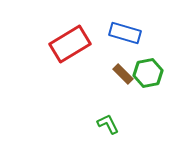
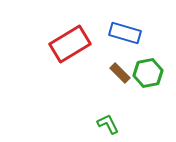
brown rectangle: moved 3 px left, 1 px up
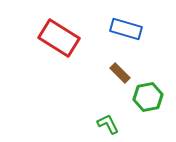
blue rectangle: moved 1 px right, 4 px up
red rectangle: moved 11 px left, 6 px up; rotated 63 degrees clockwise
green hexagon: moved 24 px down
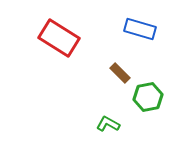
blue rectangle: moved 14 px right
green L-shape: rotated 35 degrees counterclockwise
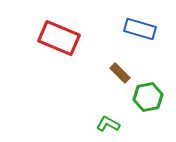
red rectangle: rotated 9 degrees counterclockwise
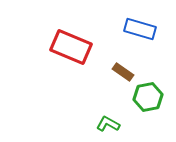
red rectangle: moved 12 px right, 9 px down
brown rectangle: moved 3 px right, 1 px up; rotated 10 degrees counterclockwise
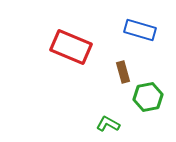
blue rectangle: moved 1 px down
brown rectangle: rotated 40 degrees clockwise
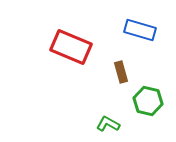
brown rectangle: moved 2 px left
green hexagon: moved 4 px down; rotated 24 degrees clockwise
